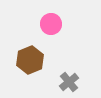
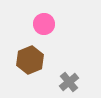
pink circle: moved 7 px left
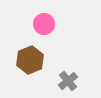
gray cross: moved 1 px left, 1 px up
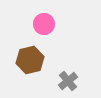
brown hexagon: rotated 8 degrees clockwise
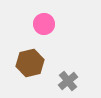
brown hexagon: moved 3 px down
